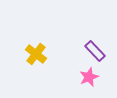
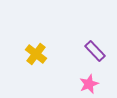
pink star: moved 7 px down
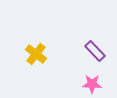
pink star: moved 3 px right; rotated 24 degrees clockwise
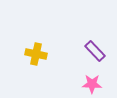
yellow cross: rotated 25 degrees counterclockwise
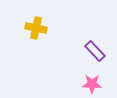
yellow cross: moved 26 px up
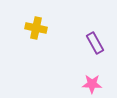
purple rectangle: moved 8 px up; rotated 15 degrees clockwise
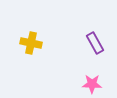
yellow cross: moved 5 px left, 15 px down
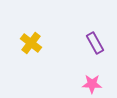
yellow cross: rotated 25 degrees clockwise
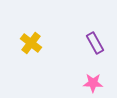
pink star: moved 1 px right, 1 px up
